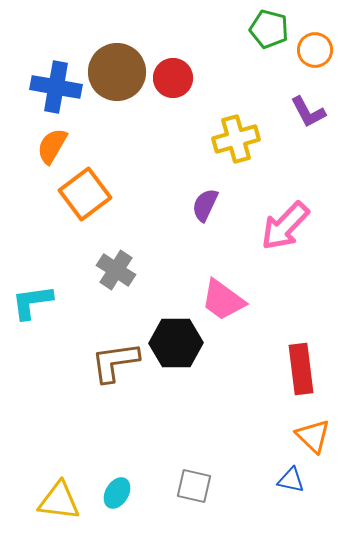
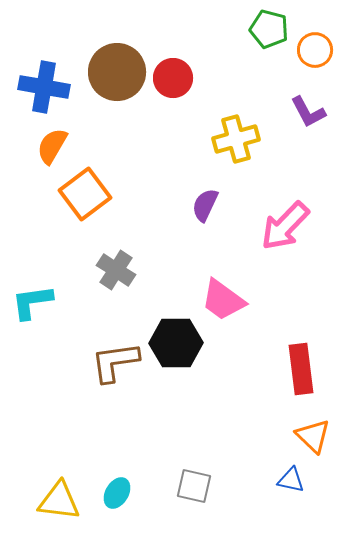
blue cross: moved 12 px left
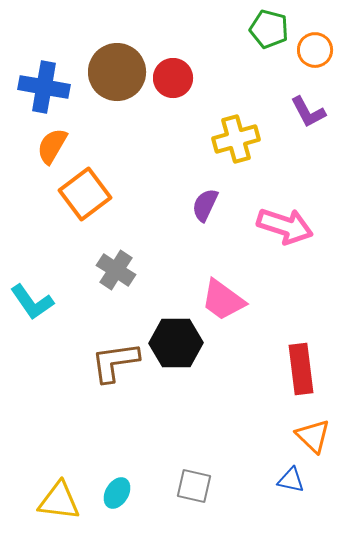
pink arrow: rotated 116 degrees counterclockwise
cyan L-shape: rotated 117 degrees counterclockwise
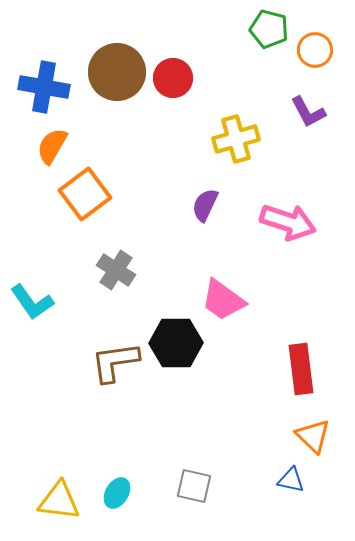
pink arrow: moved 3 px right, 4 px up
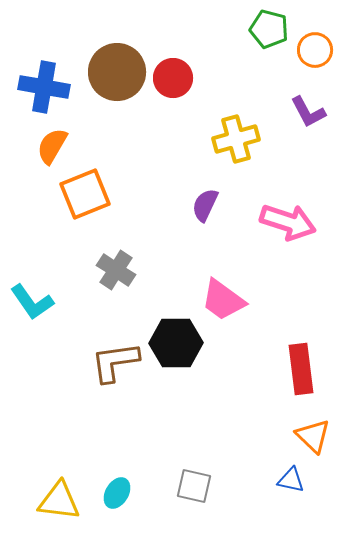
orange square: rotated 15 degrees clockwise
